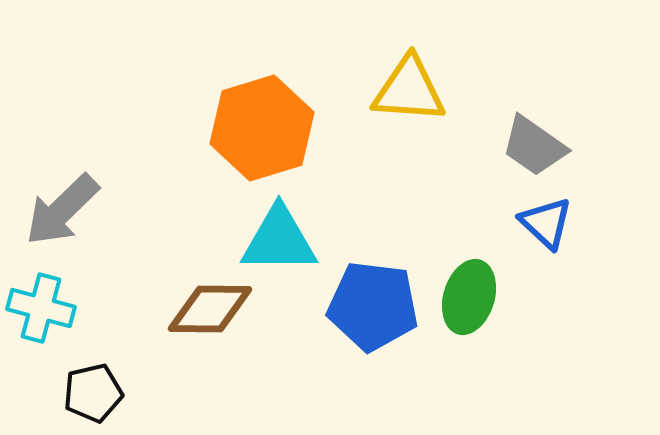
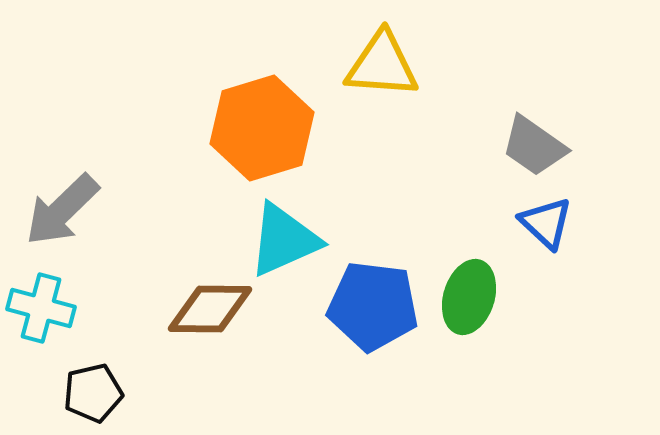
yellow triangle: moved 27 px left, 25 px up
cyan triangle: moved 5 px right; rotated 24 degrees counterclockwise
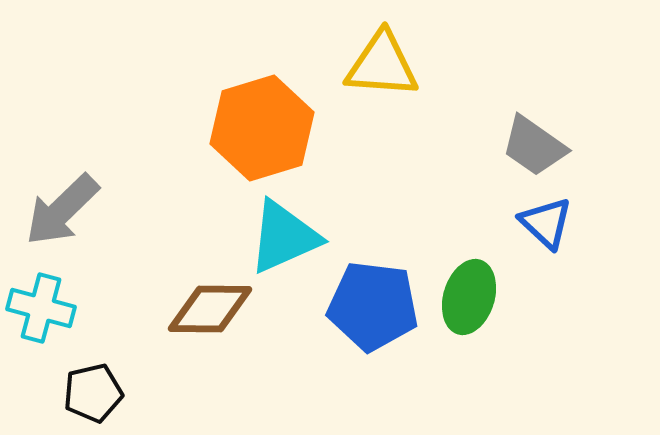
cyan triangle: moved 3 px up
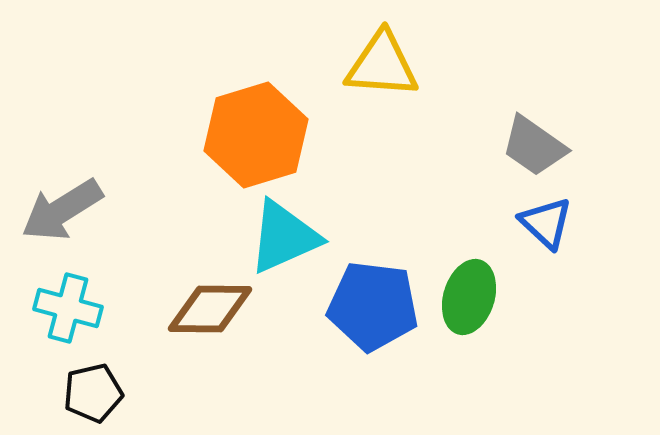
orange hexagon: moved 6 px left, 7 px down
gray arrow: rotated 12 degrees clockwise
cyan cross: moved 27 px right
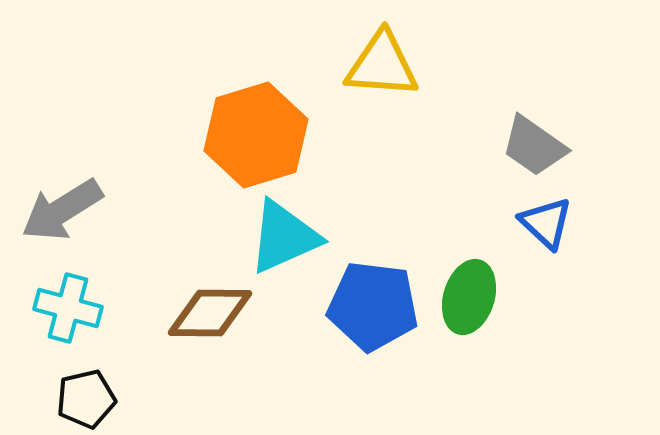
brown diamond: moved 4 px down
black pentagon: moved 7 px left, 6 px down
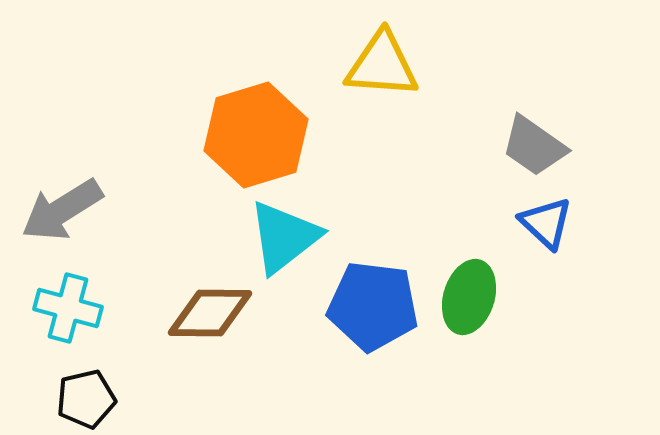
cyan triangle: rotated 14 degrees counterclockwise
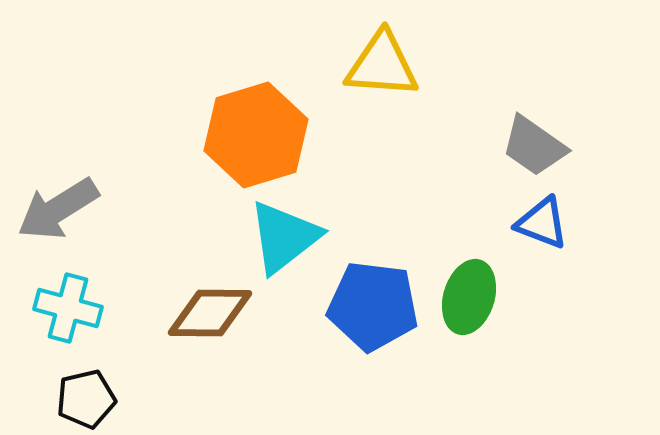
gray arrow: moved 4 px left, 1 px up
blue triangle: moved 4 px left; rotated 22 degrees counterclockwise
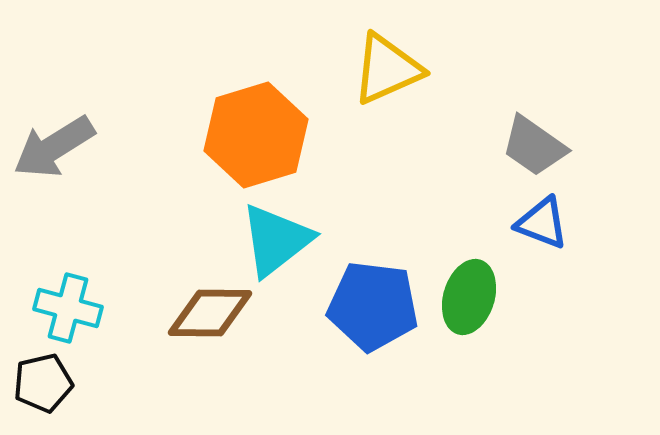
yellow triangle: moved 5 px right, 4 px down; rotated 28 degrees counterclockwise
gray arrow: moved 4 px left, 62 px up
cyan triangle: moved 8 px left, 3 px down
black pentagon: moved 43 px left, 16 px up
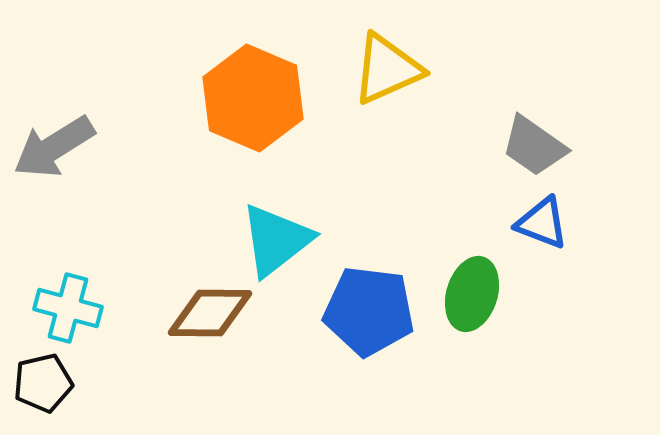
orange hexagon: moved 3 px left, 37 px up; rotated 20 degrees counterclockwise
green ellipse: moved 3 px right, 3 px up
blue pentagon: moved 4 px left, 5 px down
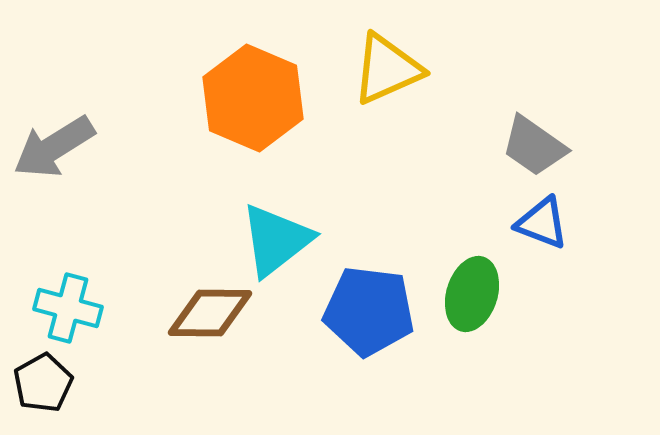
black pentagon: rotated 16 degrees counterclockwise
